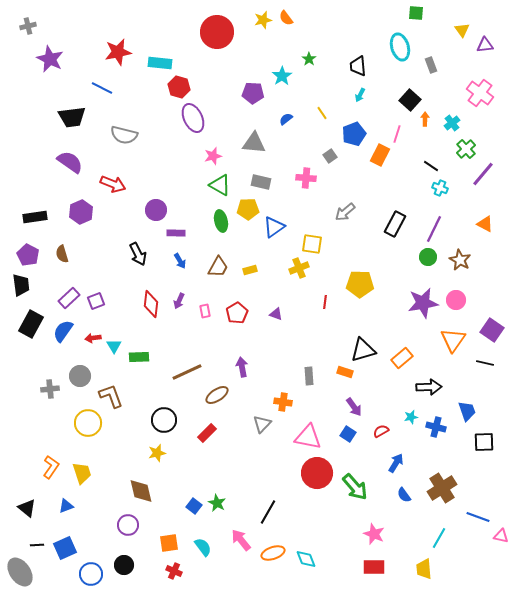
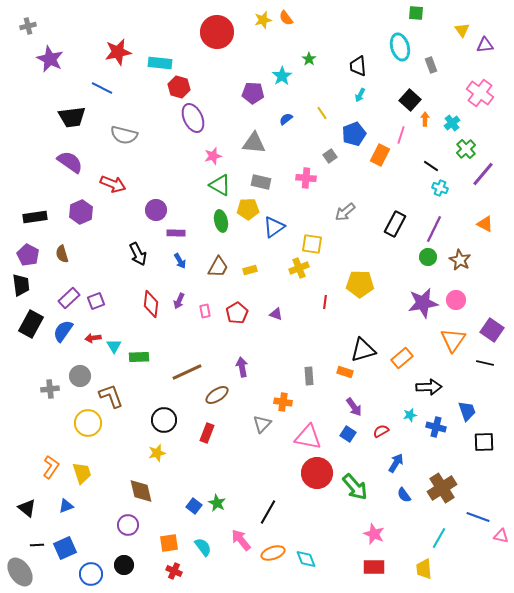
pink line at (397, 134): moved 4 px right, 1 px down
cyan star at (411, 417): moved 1 px left, 2 px up
red rectangle at (207, 433): rotated 24 degrees counterclockwise
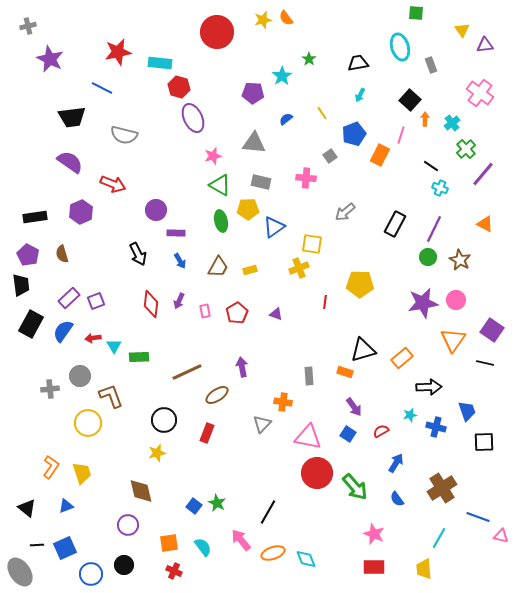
black trapezoid at (358, 66): moved 3 px up; rotated 85 degrees clockwise
blue semicircle at (404, 495): moved 7 px left, 4 px down
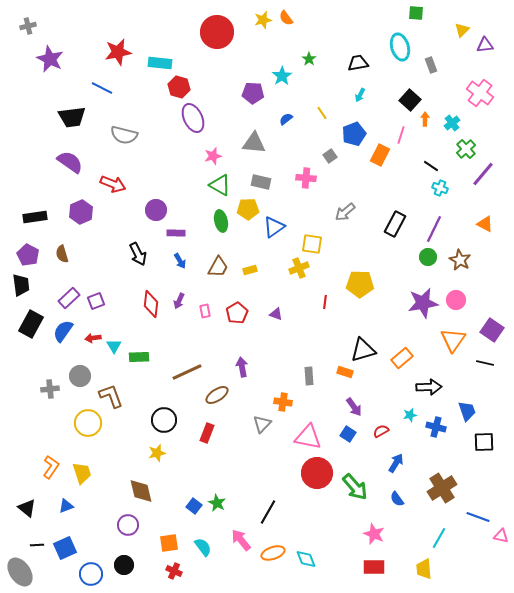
yellow triangle at (462, 30): rotated 21 degrees clockwise
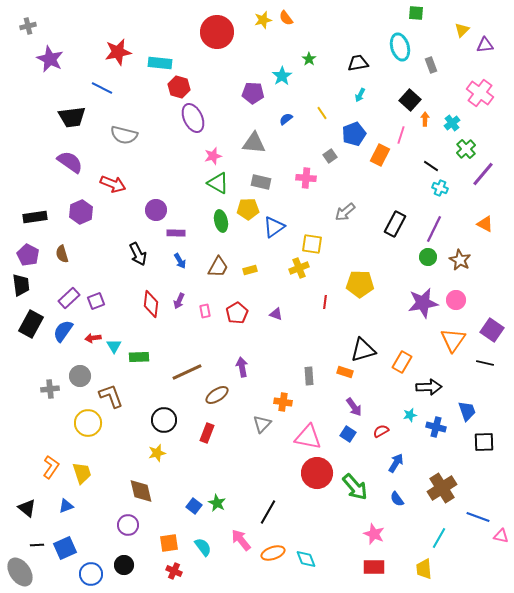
green triangle at (220, 185): moved 2 px left, 2 px up
orange rectangle at (402, 358): moved 4 px down; rotated 20 degrees counterclockwise
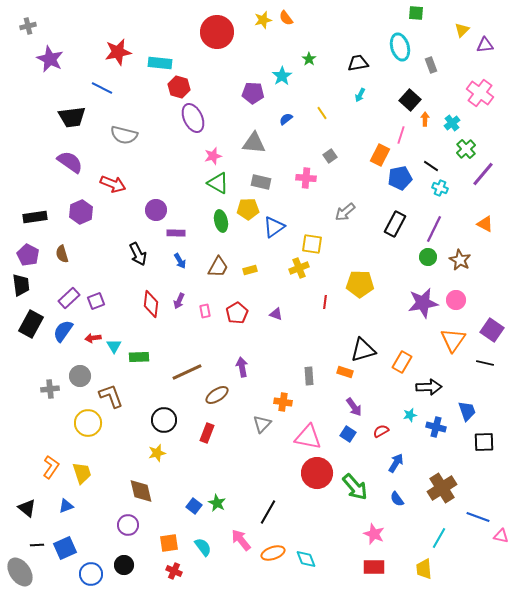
blue pentagon at (354, 134): moved 46 px right, 44 px down; rotated 10 degrees clockwise
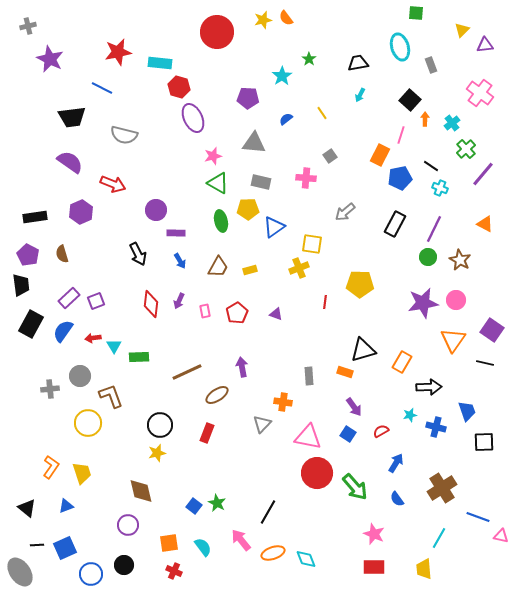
purple pentagon at (253, 93): moved 5 px left, 5 px down
black circle at (164, 420): moved 4 px left, 5 px down
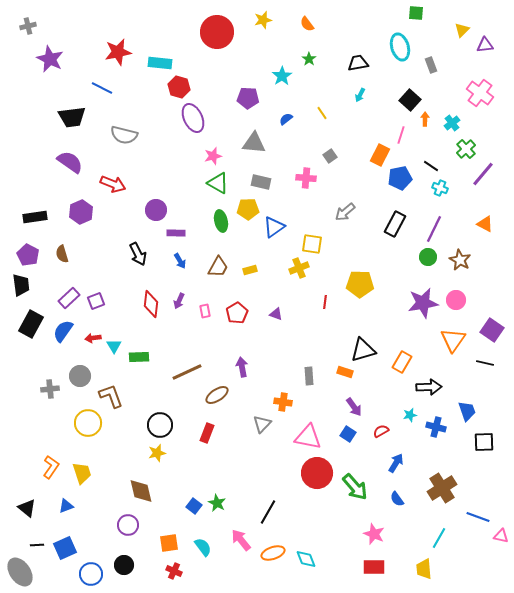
orange semicircle at (286, 18): moved 21 px right, 6 px down
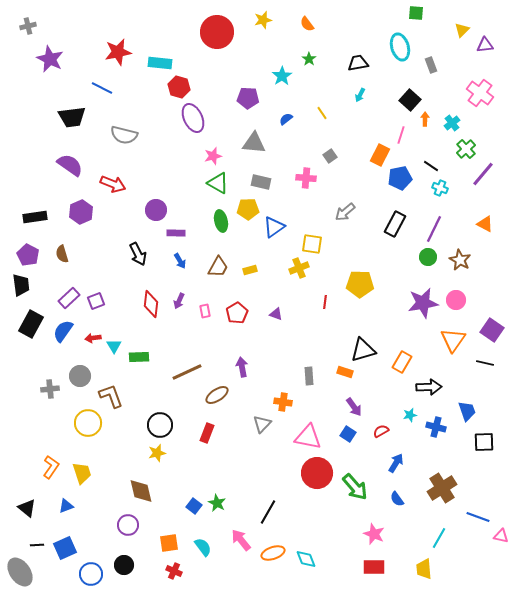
purple semicircle at (70, 162): moved 3 px down
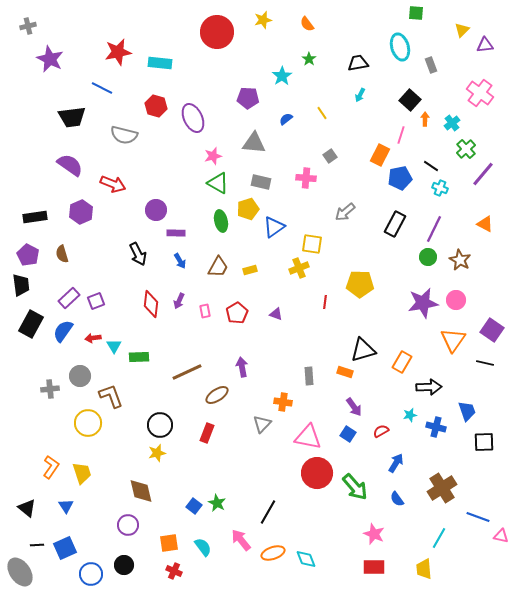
red hexagon at (179, 87): moved 23 px left, 19 px down
yellow pentagon at (248, 209): rotated 15 degrees counterclockwise
blue triangle at (66, 506): rotated 42 degrees counterclockwise
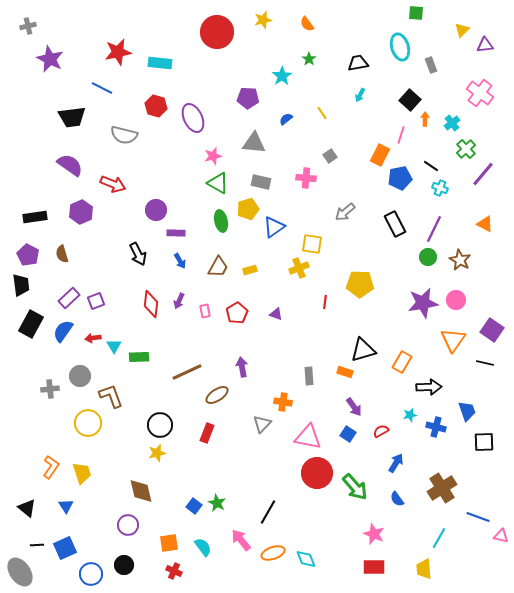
black rectangle at (395, 224): rotated 55 degrees counterclockwise
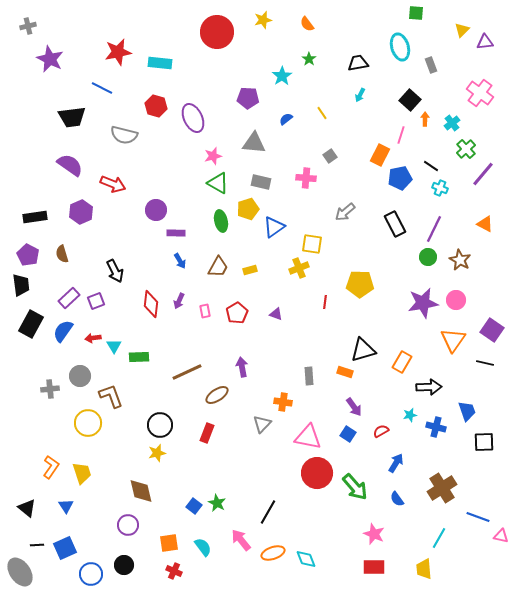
purple triangle at (485, 45): moved 3 px up
black arrow at (138, 254): moved 23 px left, 17 px down
